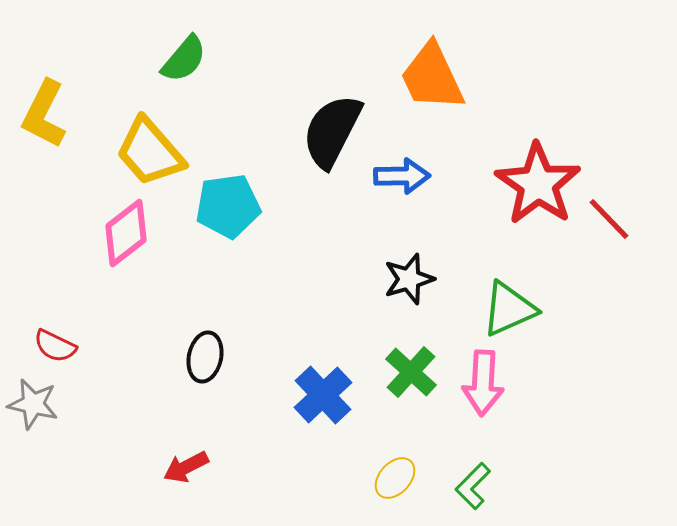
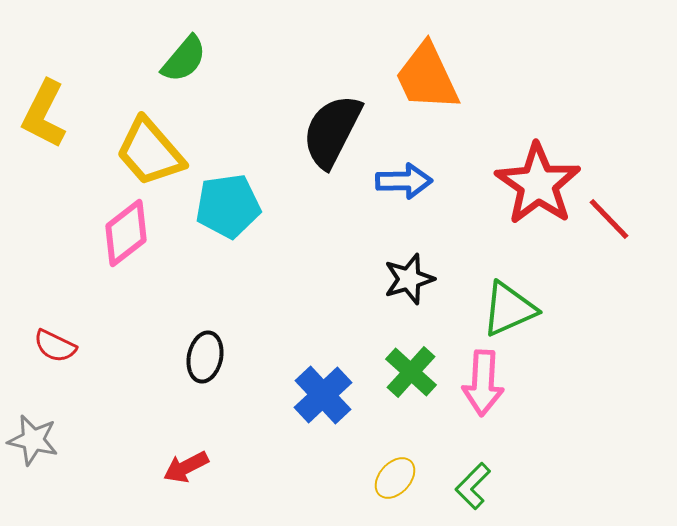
orange trapezoid: moved 5 px left
blue arrow: moved 2 px right, 5 px down
gray star: moved 36 px down
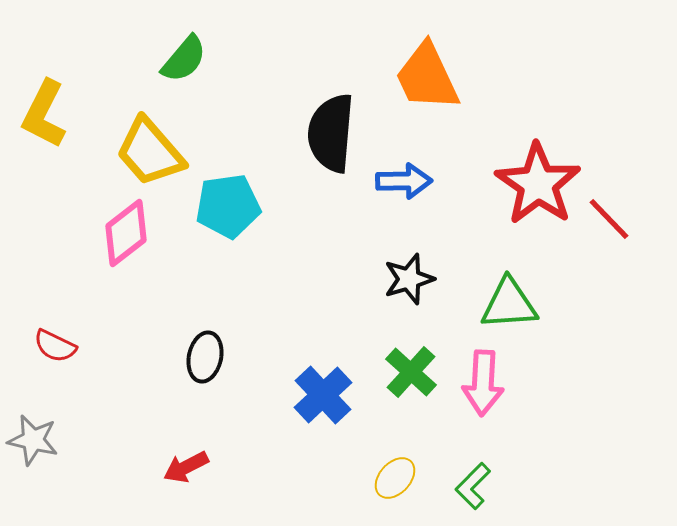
black semicircle: moved 1 px left, 2 px down; rotated 22 degrees counterclockwise
green triangle: moved 5 px up; rotated 20 degrees clockwise
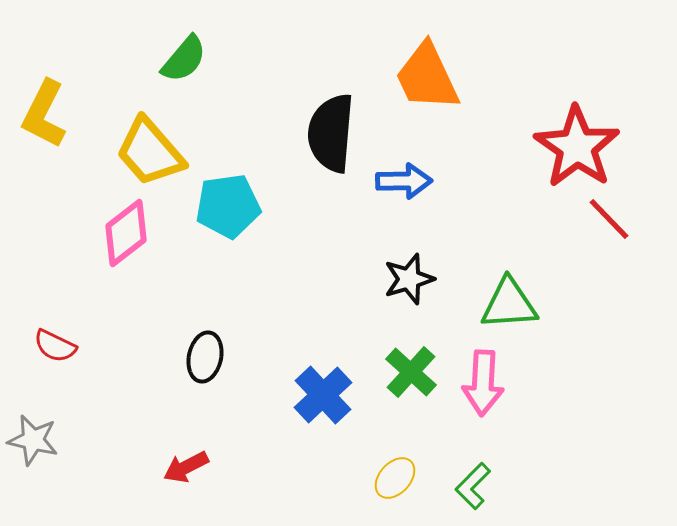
red star: moved 39 px right, 37 px up
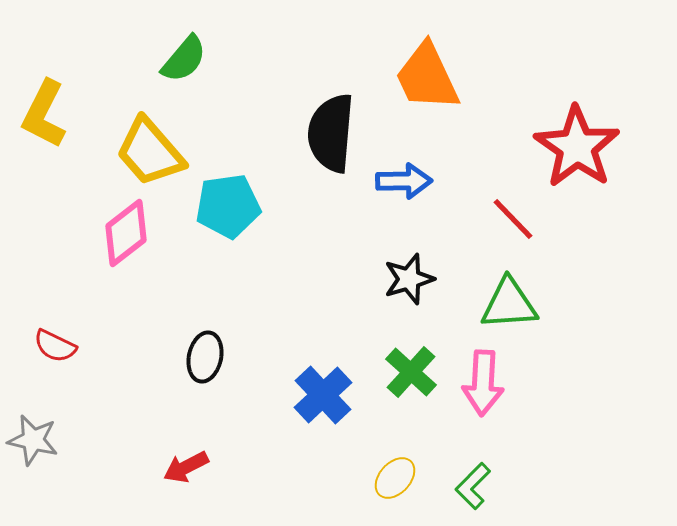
red line: moved 96 px left
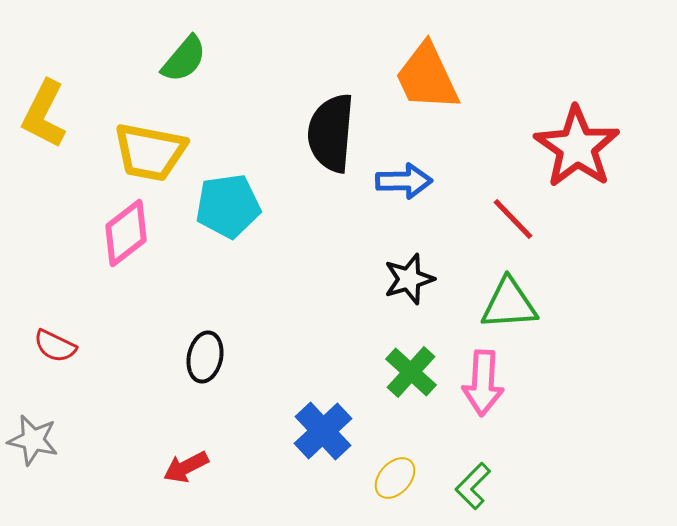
yellow trapezoid: rotated 38 degrees counterclockwise
blue cross: moved 36 px down
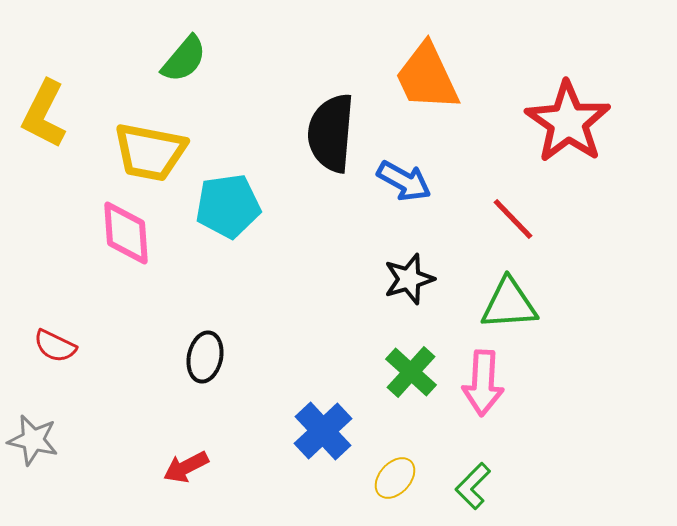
red star: moved 9 px left, 25 px up
blue arrow: rotated 30 degrees clockwise
pink diamond: rotated 56 degrees counterclockwise
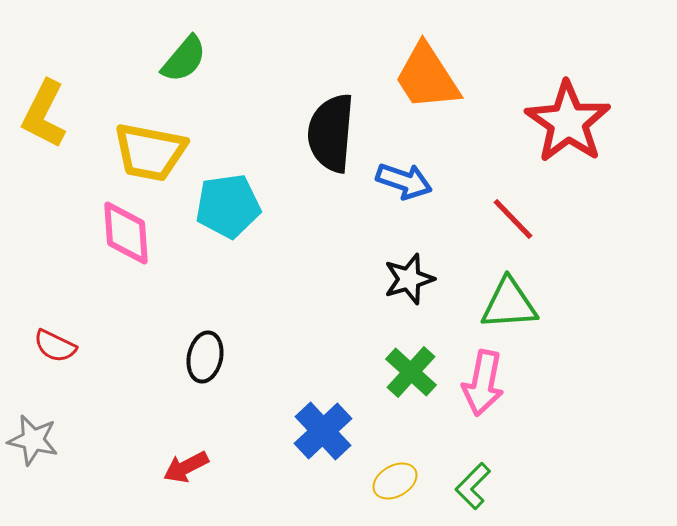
orange trapezoid: rotated 8 degrees counterclockwise
blue arrow: rotated 10 degrees counterclockwise
pink arrow: rotated 8 degrees clockwise
yellow ellipse: moved 3 px down; rotated 18 degrees clockwise
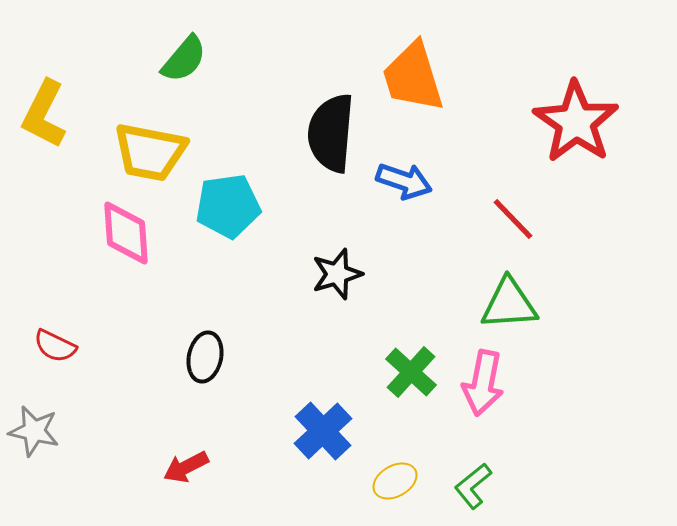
orange trapezoid: moved 14 px left; rotated 16 degrees clockwise
red star: moved 8 px right
black star: moved 72 px left, 5 px up
gray star: moved 1 px right, 9 px up
green L-shape: rotated 6 degrees clockwise
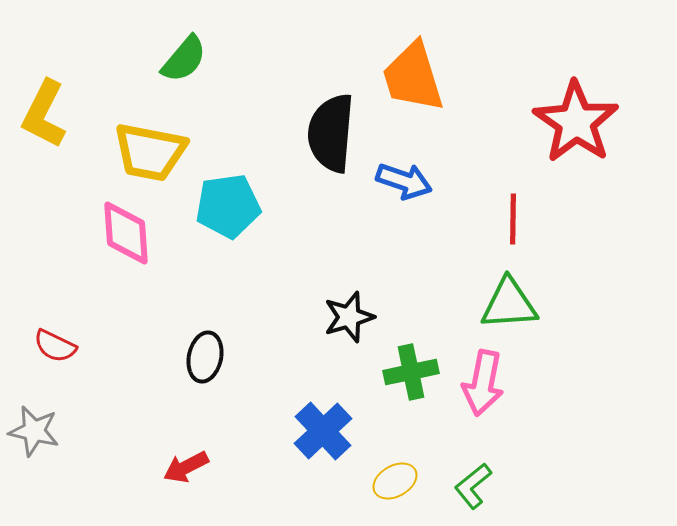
red line: rotated 45 degrees clockwise
black star: moved 12 px right, 43 px down
green cross: rotated 36 degrees clockwise
